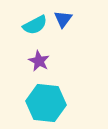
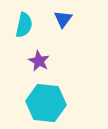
cyan semicircle: moved 11 px left; rotated 50 degrees counterclockwise
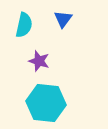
purple star: rotated 10 degrees counterclockwise
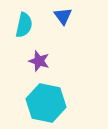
blue triangle: moved 3 px up; rotated 12 degrees counterclockwise
cyan hexagon: rotated 6 degrees clockwise
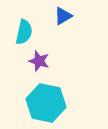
blue triangle: rotated 36 degrees clockwise
cyan semicircle: moved 7 px down
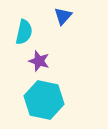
blue triangle: rotated 18 degrees counterclockwise
cyan hexagon: moved 2 px left, 3 px up
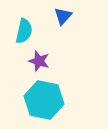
cyan semicircle: moved 1 px up
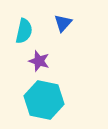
blue triangle: moved 7 px down
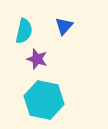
blue triangle: moved 1 px right, 3 px down
purple star: moved 2 px left, 2 px up
